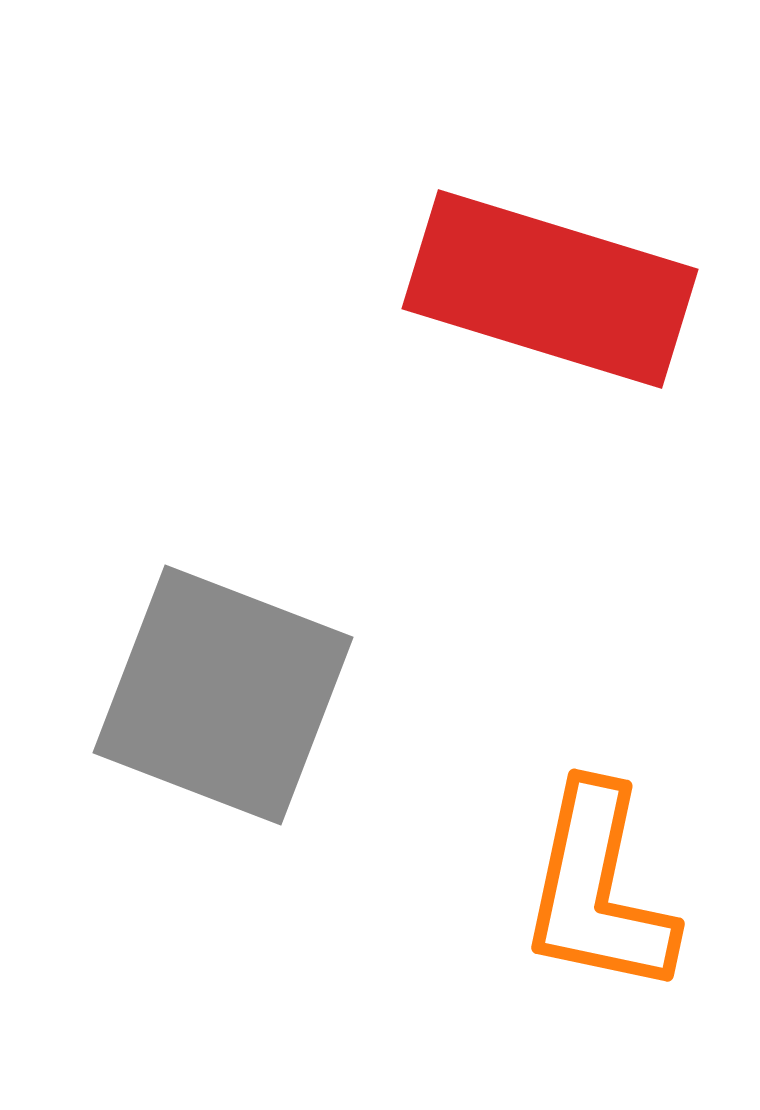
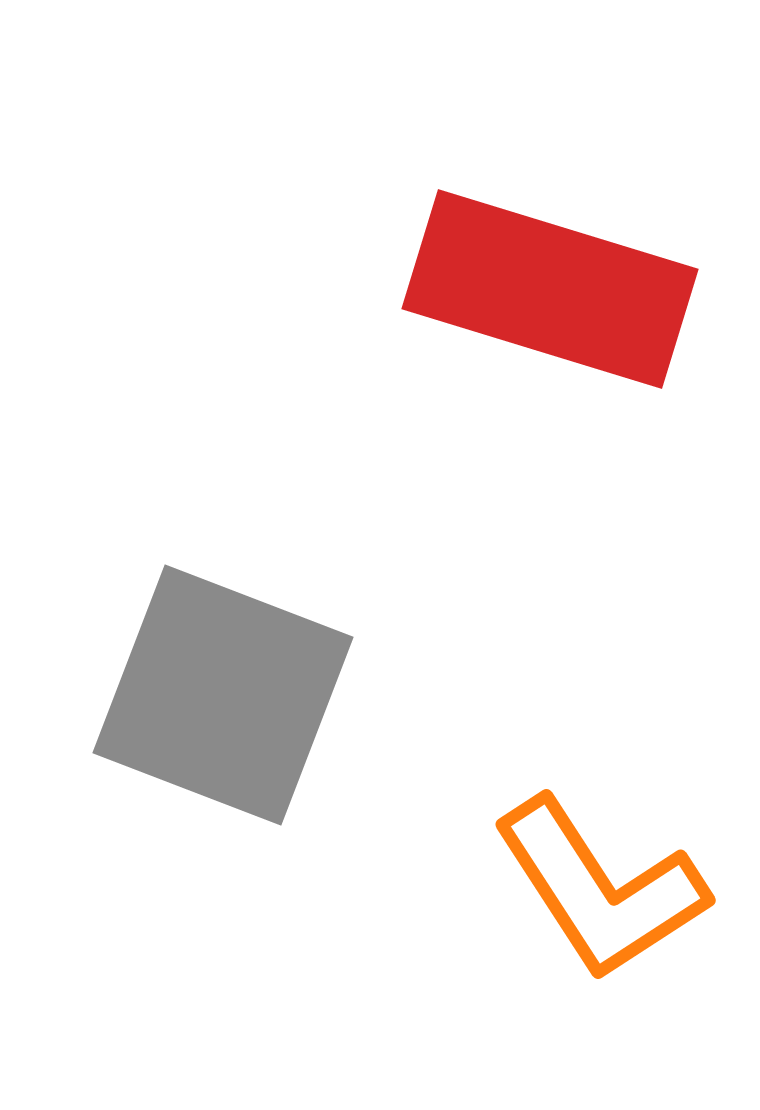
orange L-shape: moved 2 px right, 1 px up; rotated 45 degrees counterclockwise
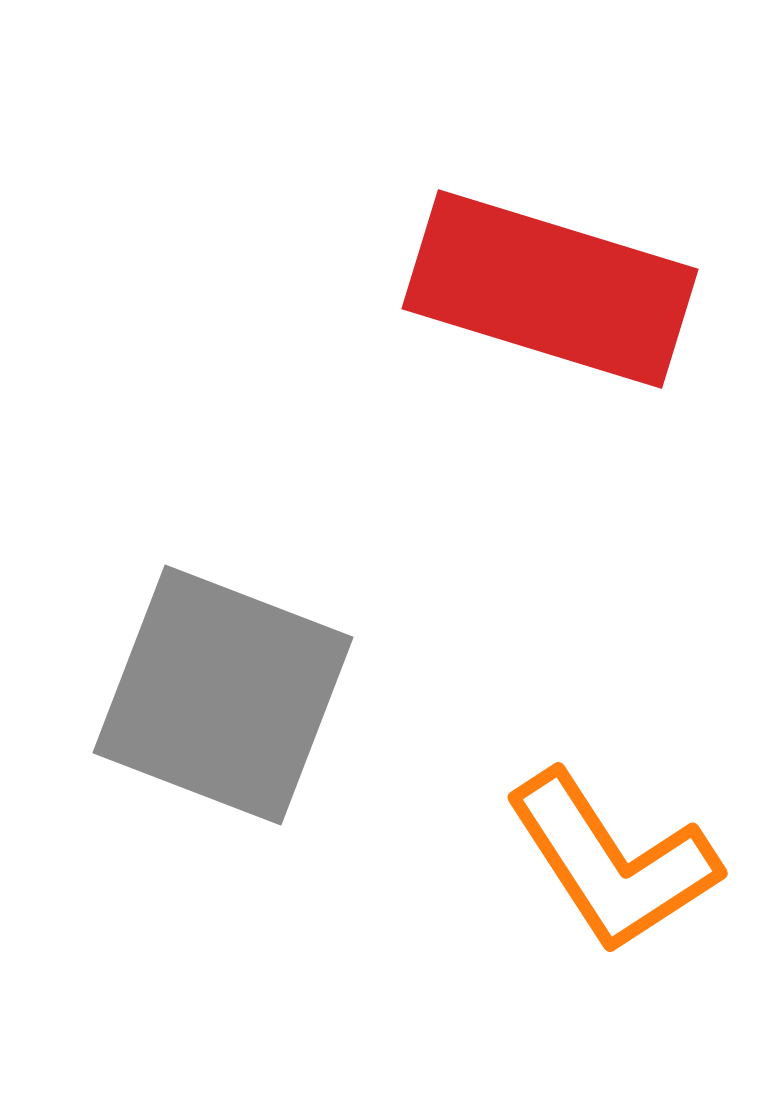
orange L-shape: moved 12 px right, 27 px up
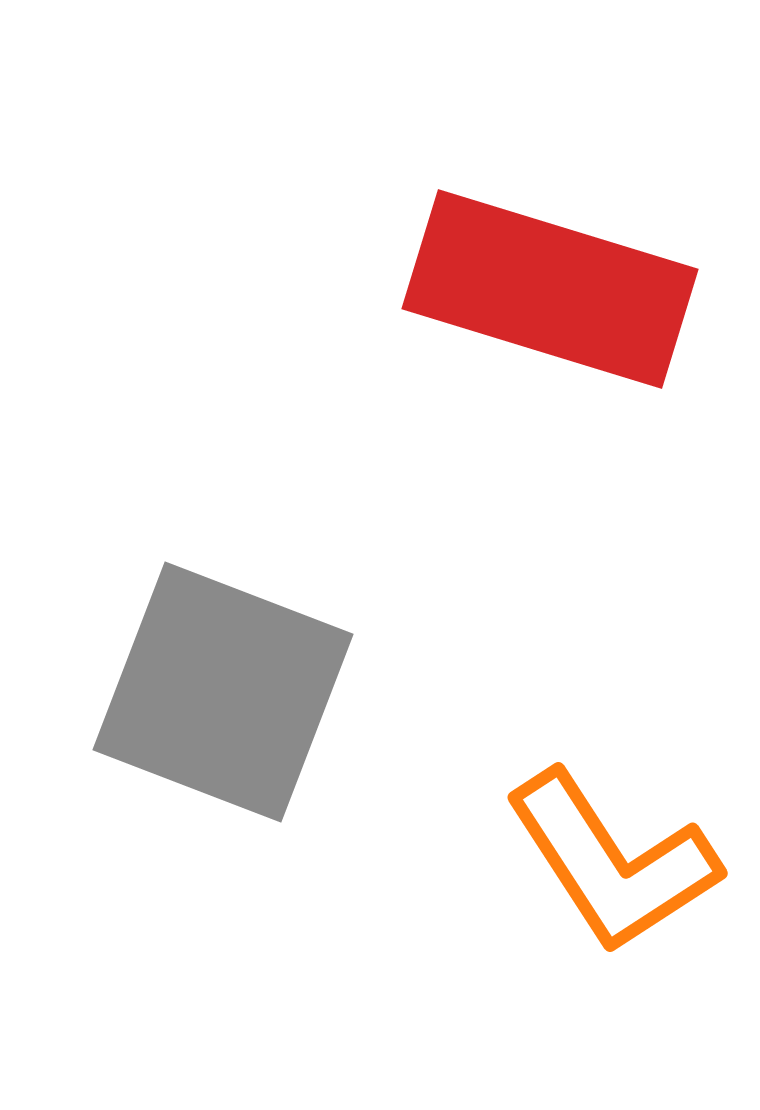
gray square: moved 3 px up
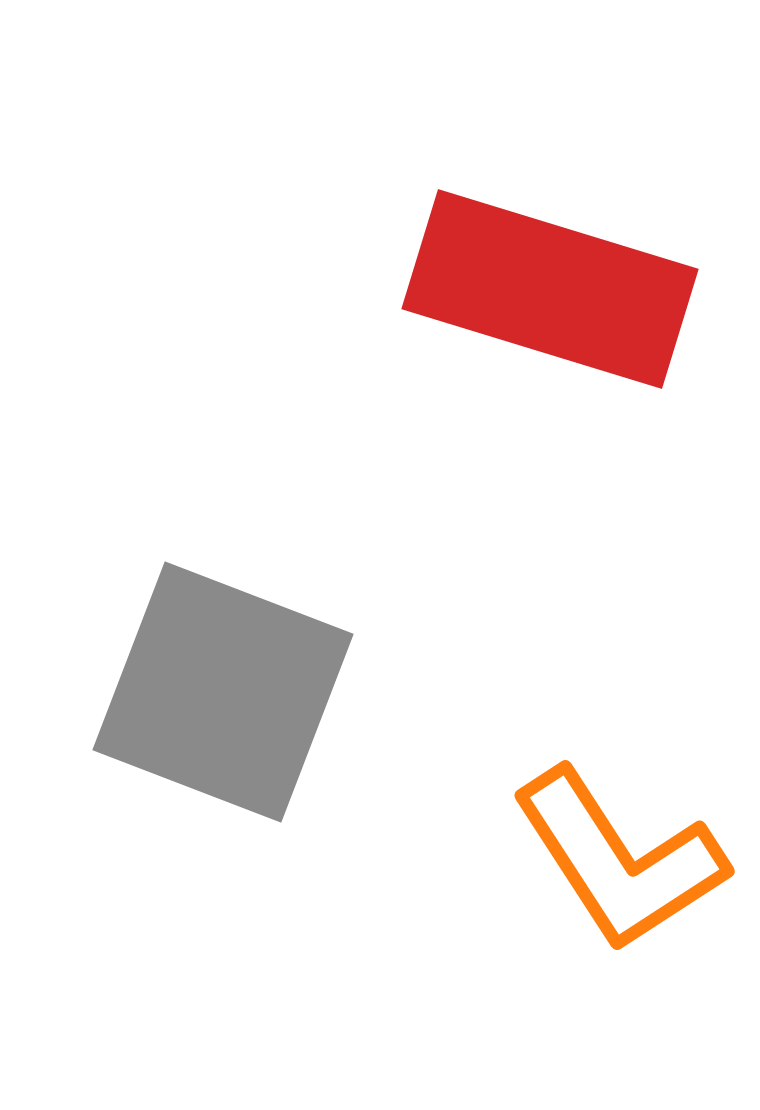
orange L-shape: moved 7 px right, 2 px up
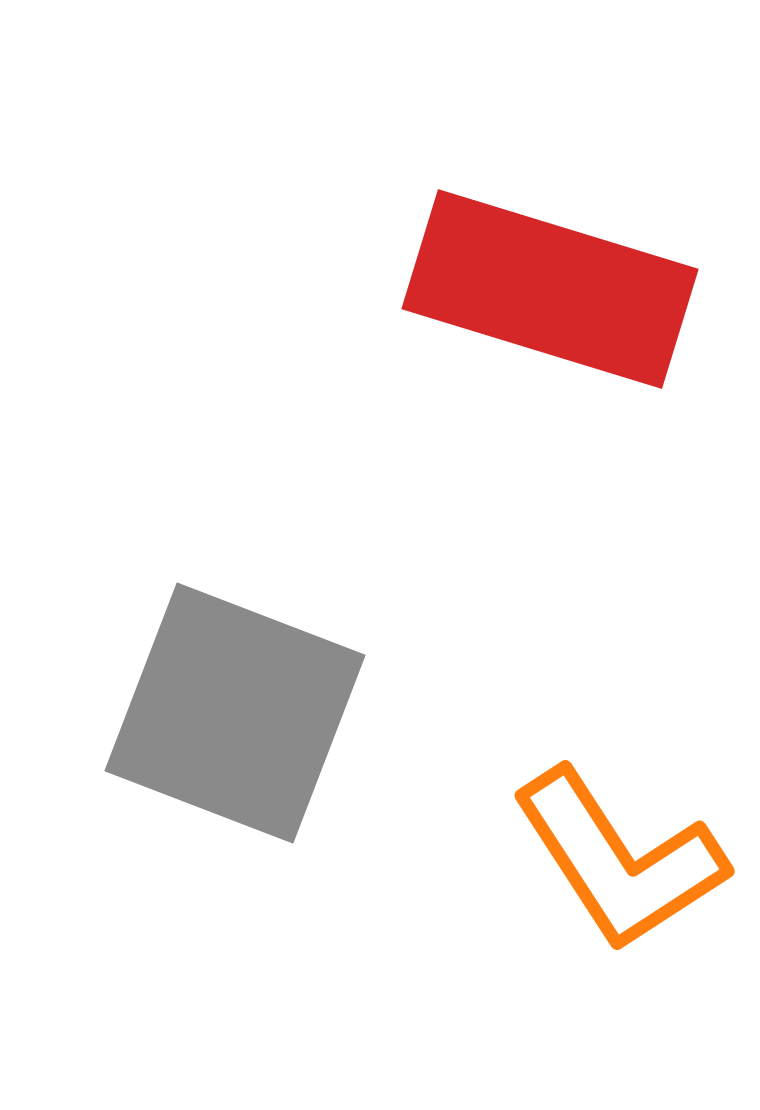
gray square: moved 12 px right, 21 px down
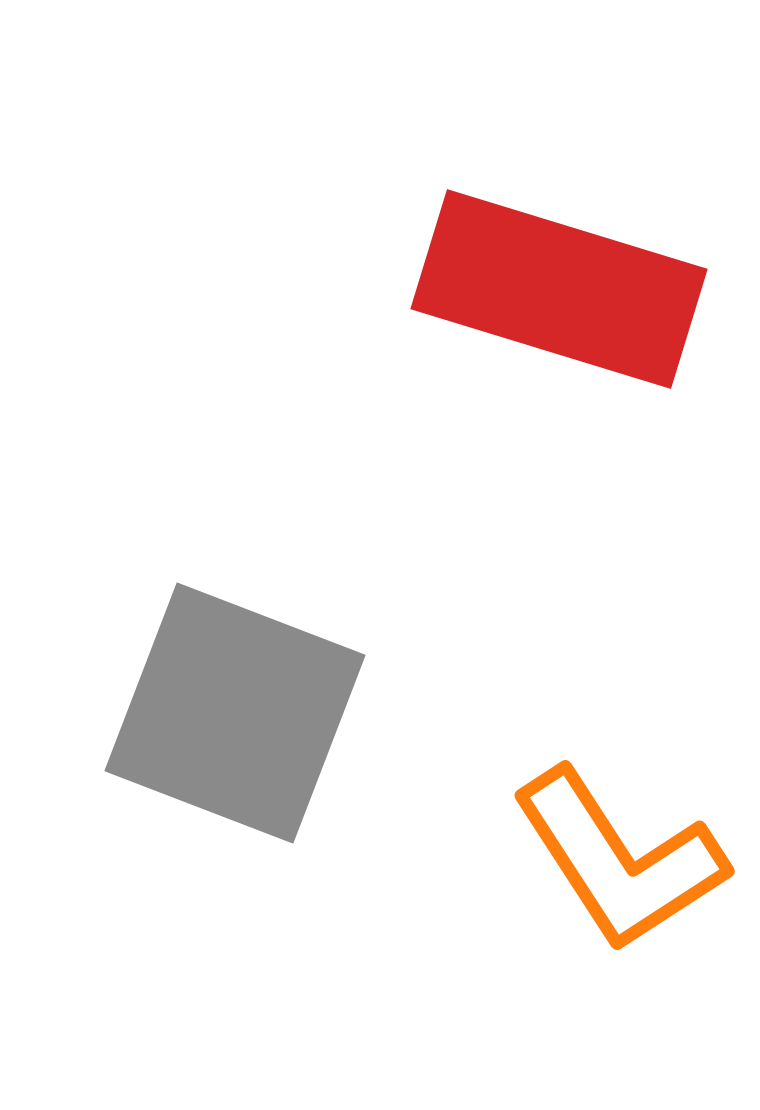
red rectangle: moved 9 px right
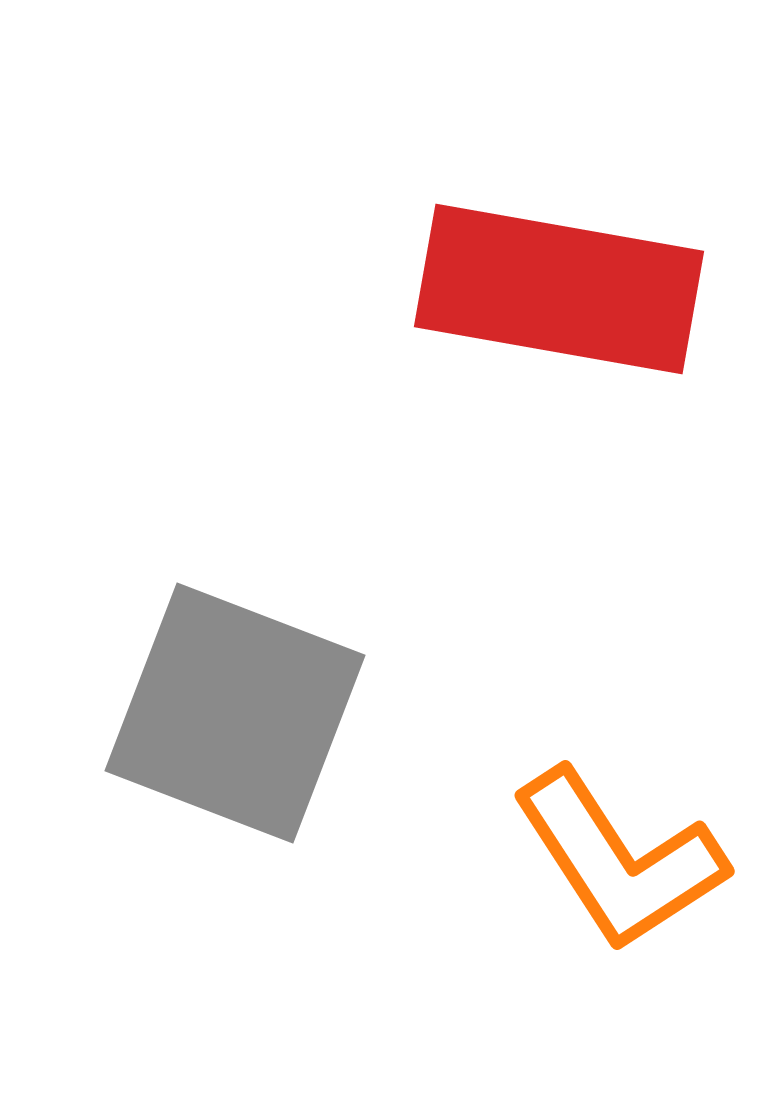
red rectangle: rotated 7 degrees counterclockwise
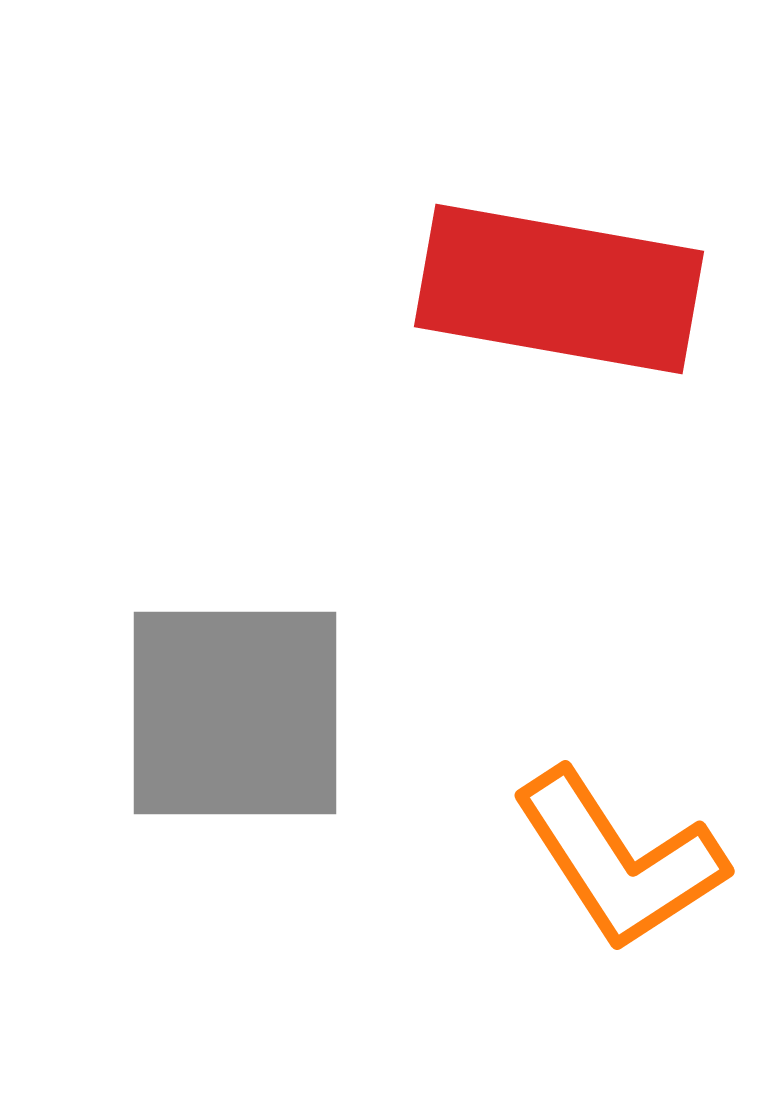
gray square: rotated 21 degrees counterclockwise
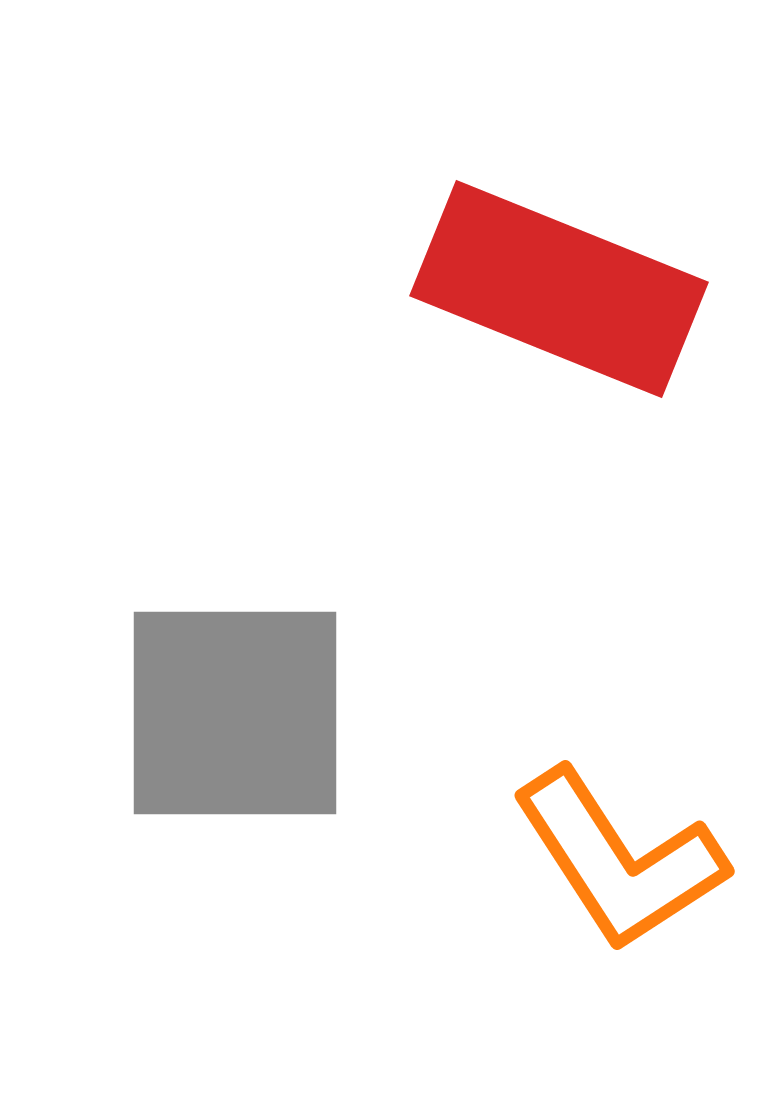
red rectangle: rotated 12 degrees clockwise
